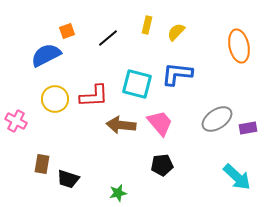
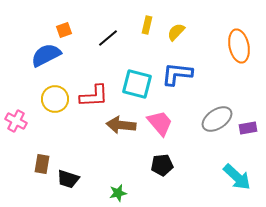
orange square: moved 3 px left, 1 px up
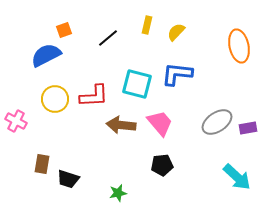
gray ellipse: moved 3 px down
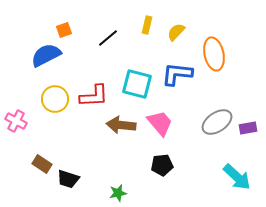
orange ellipse: moved 25 px left, 8 px down
brown rectangle: rotated 66 degrees counterclockwise
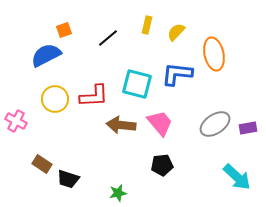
gray ellipse: moved 2 px left, 2 px down
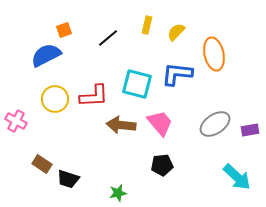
purple rectangle: moved 2 px right, 2 px down
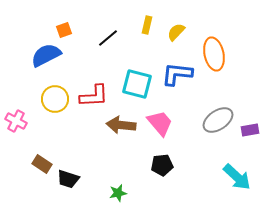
gray ellipse: moved 3 px right, 4 px up
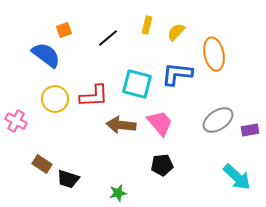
blue semicircle: rotated 64 degrees clockwise
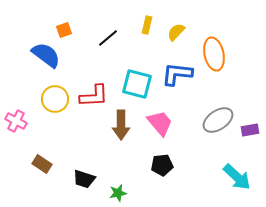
brown arrow: rotated 96 degrees counterclockwise
black trapezoid: moved 16 px right
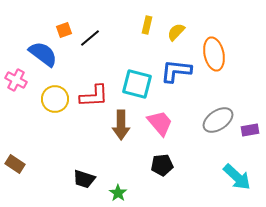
black line: moved 18 px left
blue semicircle: moved 3 px left, 1 px up
blue L-shape: moved 1 px left, 3 px up
pink cross: moved 41 px up
brown rectangle: moved 27 px left
green star: rotated 24 degrees counterclockwise
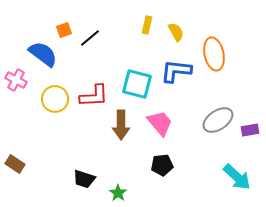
yellow semicircle: rotated 108 degrees clockwise
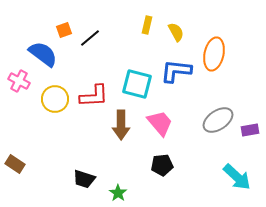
orange ellipse: rotated 24 degrees clockwise
pink cross: moved 3 px right, 1 px down
